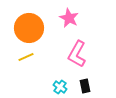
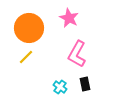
yellow line: rotated 21 degrees counterclockwise
black rectangle: moved 2 px up
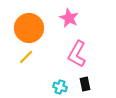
cyan cross: rotated 16 degrees counterclockwise
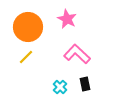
pink star: moved 2 px left, 1 px down
orange circle: moved 1 px left, 1 px up
pink L-shape: rotated 104 degrees clockwise
cyan cross: rotated 24 degrees clockwise
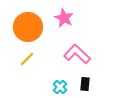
pink star: moved 3 px left, 1 px up
yellow line: moved 1 px right, 2 px down
black rectangle: rotated 16 degrees clockwise
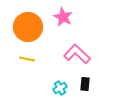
pink star: moved 1 px left, 1 px up
yellow line: rotated 56 degrees clockwise
cyan cross: moved 1 px down; rotated 16 degrees clockwise
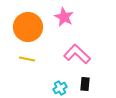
pink star: moved 1 px right
